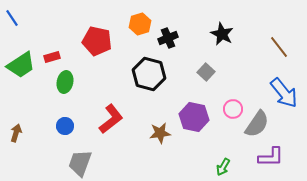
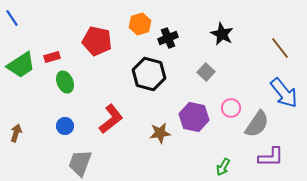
brown line: moved 1 px right, 1 px down
green ellipse: rotated 35 degrees counterclockwise
pink circle: moved 2 px left, 1 px up
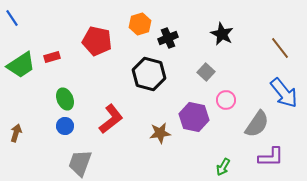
green ellipse: moved 17 px down
pink circle: moved 5 px left, 8 px up
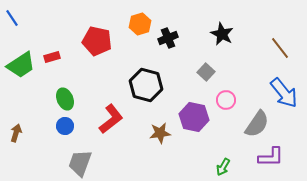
black hexagon: moved 3 px left, 11 px down
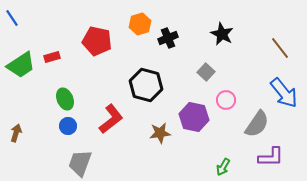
blue circle: moved 3 px right
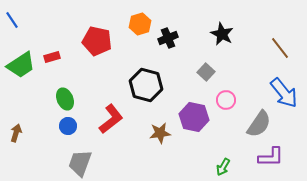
blue line: moved 2 px down
gray semicircle: moved 2 px right
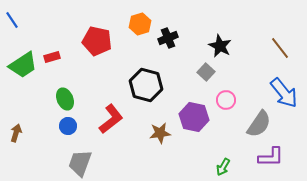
black star: moved 2 px left, 12 px down
green trapezoid: moved 2 px right
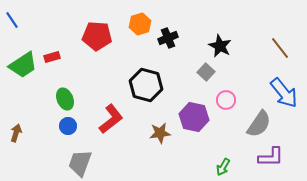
red pentagon: moved 5 px up; rotated 8 degrees counterclockwise
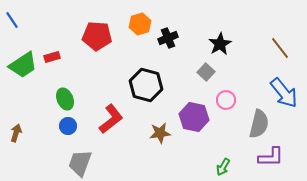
black star: moved 2 px up; rotated 15 degrees clockwise
gray semicircle: rotated 20 degrees counterclockwise
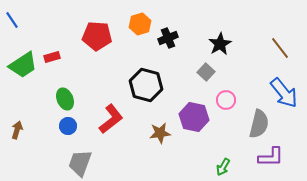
brown arrow: moved 1 px right, 3 px up
